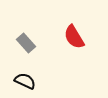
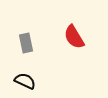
gray rectangle: rotated 30 degrees clockwise
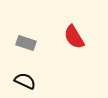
gray rectangle: rotated 60 degrees counterclockwise
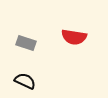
red semicircle: rotated 50 degrees counterclockwise
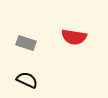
black semicircle: moved 2 px right, 1 px up
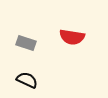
red semicircle: moved 2 px left
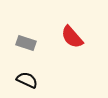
red semicircle: rotated 40 degrees clockwise
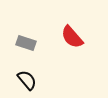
black semicircle: rotated 25 degrees clockwise
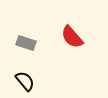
black semicircle: moved 2 px left, 1 px down
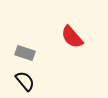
gray rectangle: moved 1 px left, 10 px down
